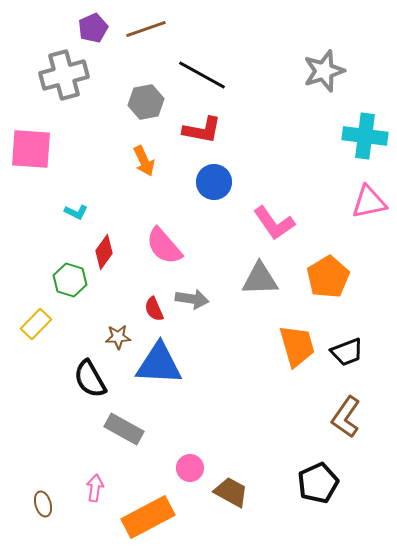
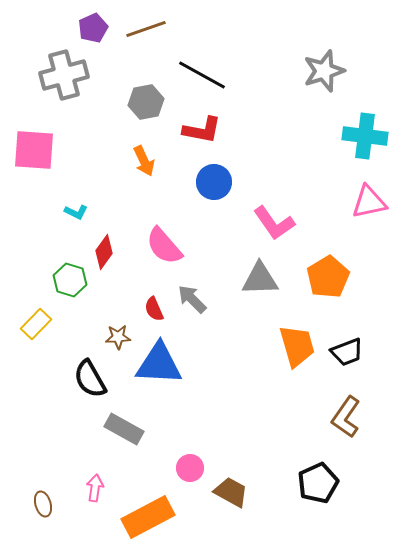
pink square: moved 3 px right, 1 px down
gray arrow: rotated 144 degrees counterclockwise
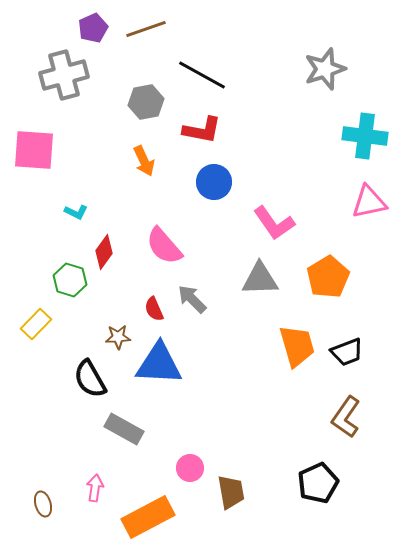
gray star: moved 1 px right, 2 px up
brown trapezoid: rotated 51 degrees clockwise
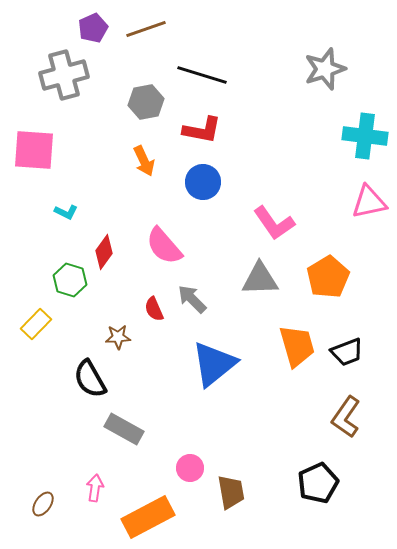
black line: rotated 12 degrees counterclockwise
blue circle: moved 11 px left
cyan L-shape: moved 10 px left
blue triangle: moved 55 px right; rotated 42 degrees counterclockwise
brown ellipse: rotated 50 degrees clockwise
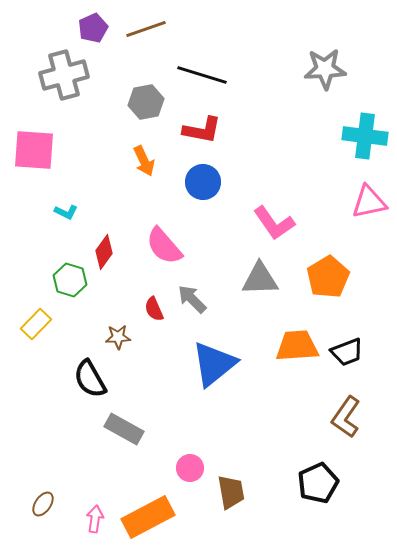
gray star: rotated 15 degrees clockwise
orange trapezoid: rotated 78 degrees counterclockwise
pink arrow: moved 31 px down
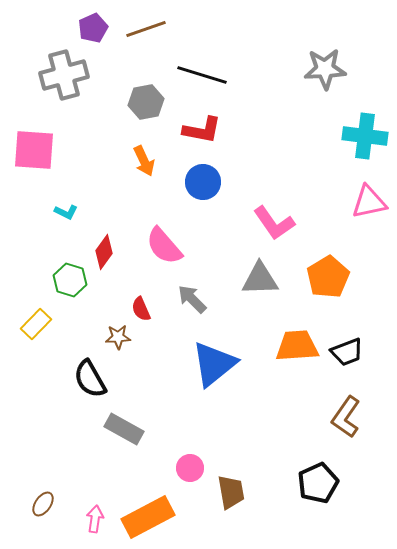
red semicircle: moved 13 px left
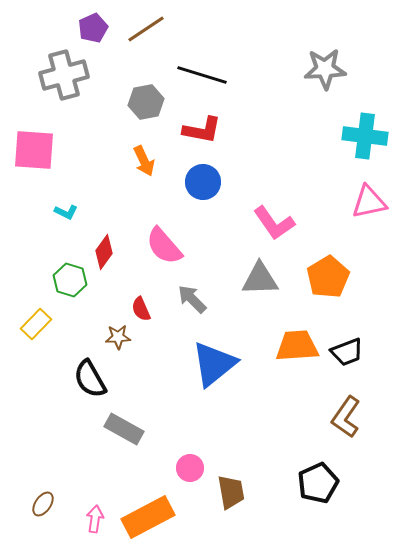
brown line: rotated 15 degrees counterclockwise
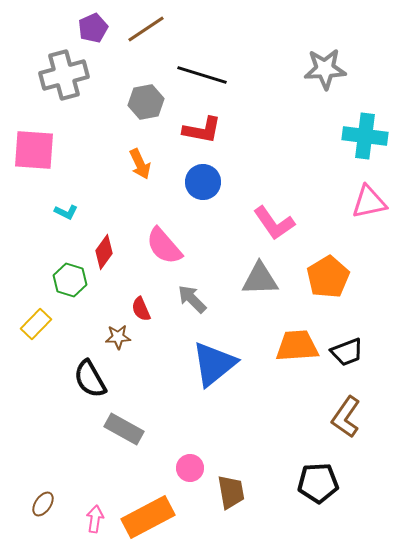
orange arrow: moved 4 px left, 3 px down
black pentagon: rotated 21 degrees clockwise
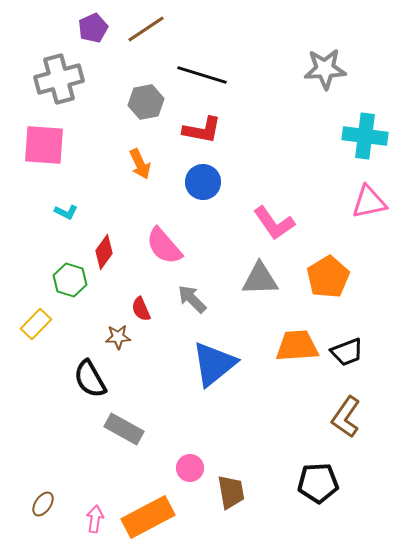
gray cross: moved 5 px left, 4 px down
pink square: moved 10 px right, 5 px up
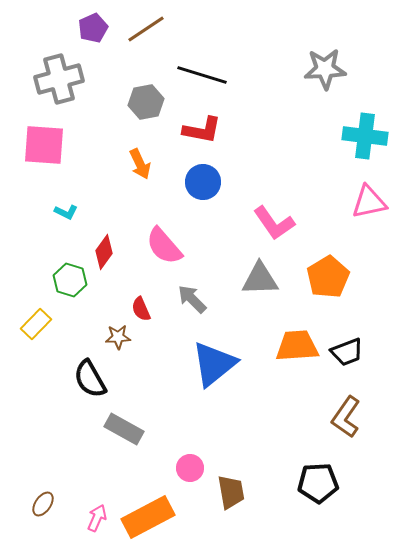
pink arrow: moved 2 px right, 1 px up; rotated 16 degrees clockwise
